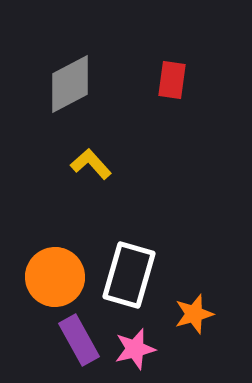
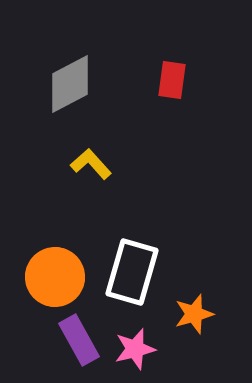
white rectangle: moved 3 px right, 3 px up
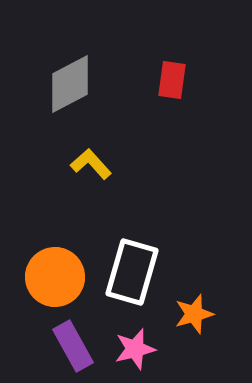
purple rectangle: moved 6 px left, 6 px down
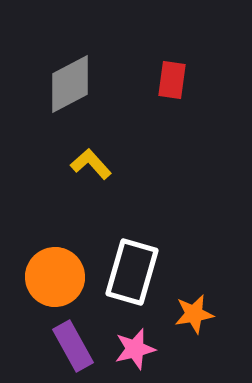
orange star: rotated 6 degrees clockwise
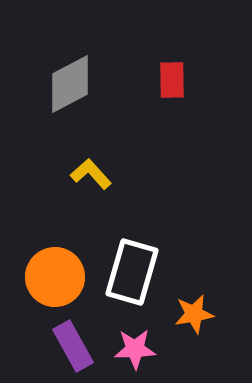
red rectangle: rotated 9 degrees counterclockwise
yellow L-shape: moved 10 px down
pink star: rotated 12 degrees clockwise
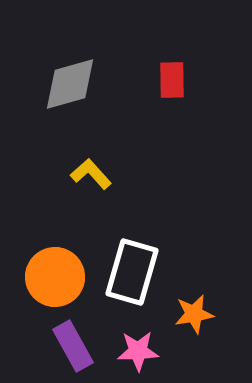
gray diamond: rotated 12 degrees clockwise
pink star: moved 3 px right, 2 px down
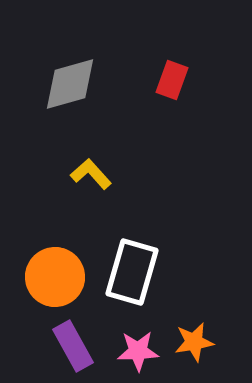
red rectangle: rotated 21 degrees clockwise
orange star: moved 28 px down
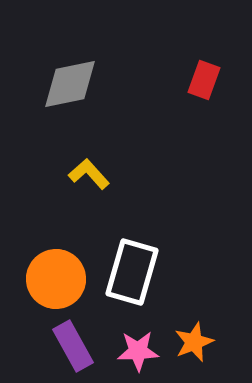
red rectangle: moved 32 px right
gray diamond: rotated 4 degrees clockwise
yellow L-shape: moved 2 px left
orange circle: moved 1 px right, 2 px down
orange star: rotated 12 degrees counterclockwise
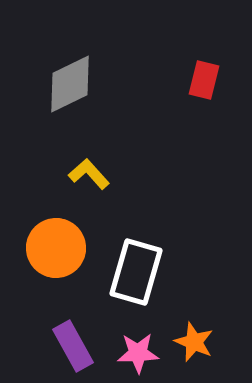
red rectangle: rotated 6 degrees counterclockwise
gray diamond: rotated 14 degrees counterclockwise
white rectangle: moved 4 px right
orange circle: moved 31 px up
orange star: rotated 27 degrees counterclockwise
pink star: moved 2 px down
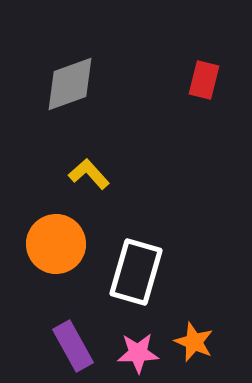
gray diamond: rotated 6 degrees clockwise
orange circle: moved 4 px up
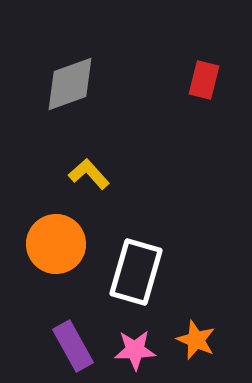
orange star: moved 2 px right, 2 px up
pink star: moved 3 px left, 3 px up
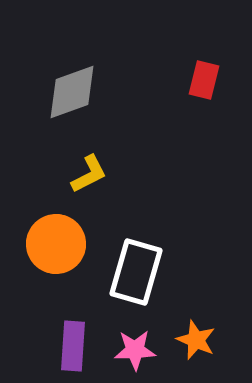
gray diamond: moved 2 px right, 8 px down
yellow L-shape: rotated 105 degrees clockwise
purple rectangle: rotated 33 degrees clockwise
